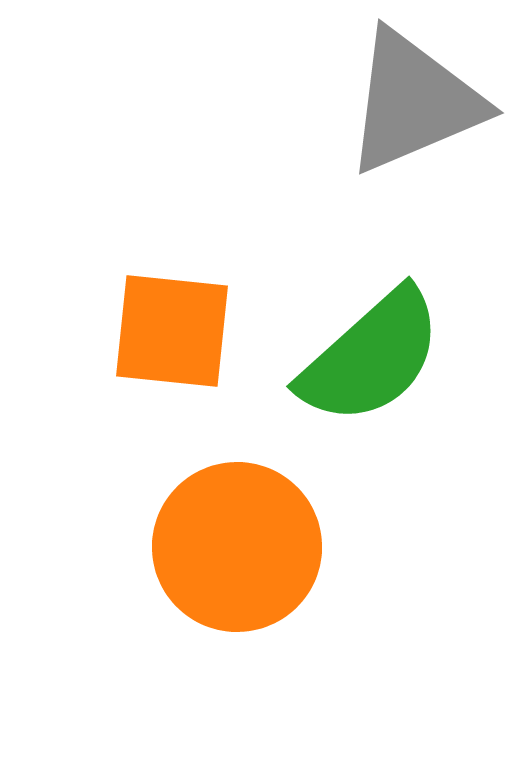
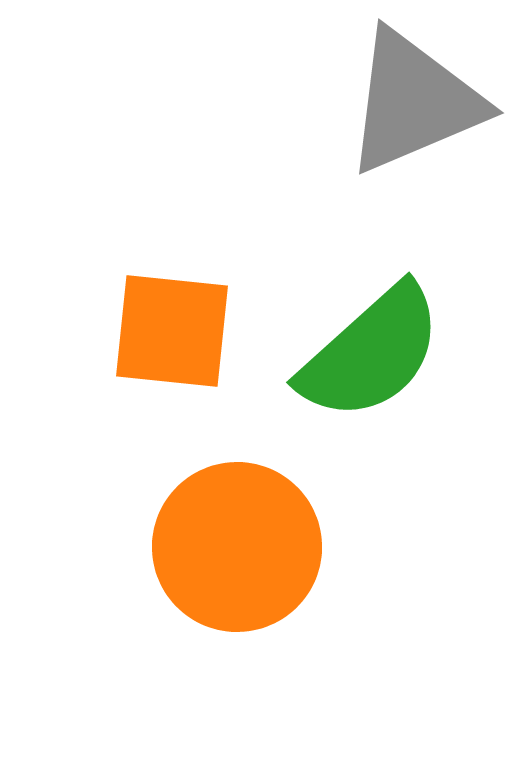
green semicircle: moved 4 px up
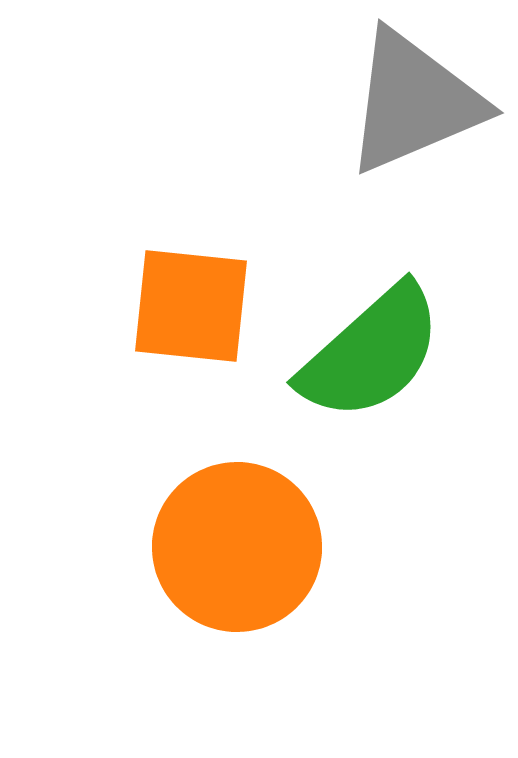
orange square: moved 19 px right, 25 px up
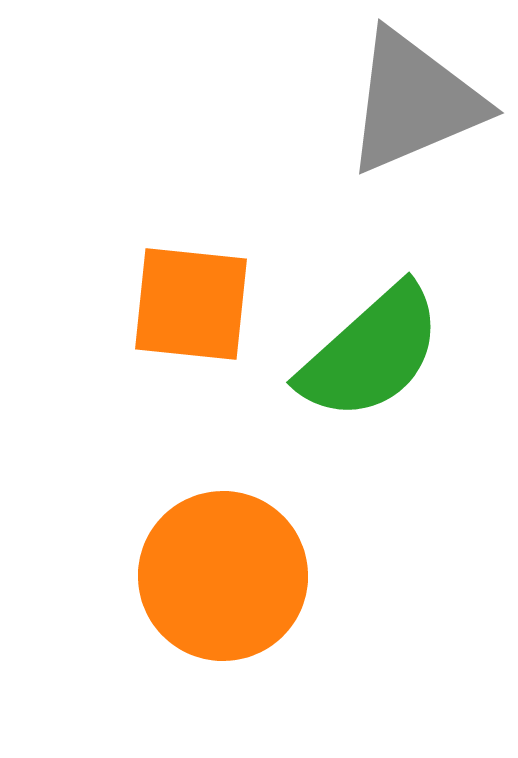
orange square: moved 2 px up
orange circle: moved 14 px left, 29 px down
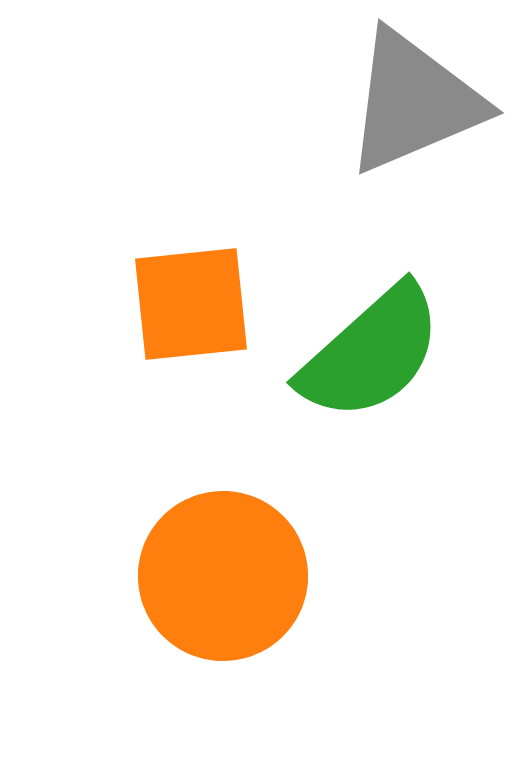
orange square: rotated 12 degrees counterclockwise
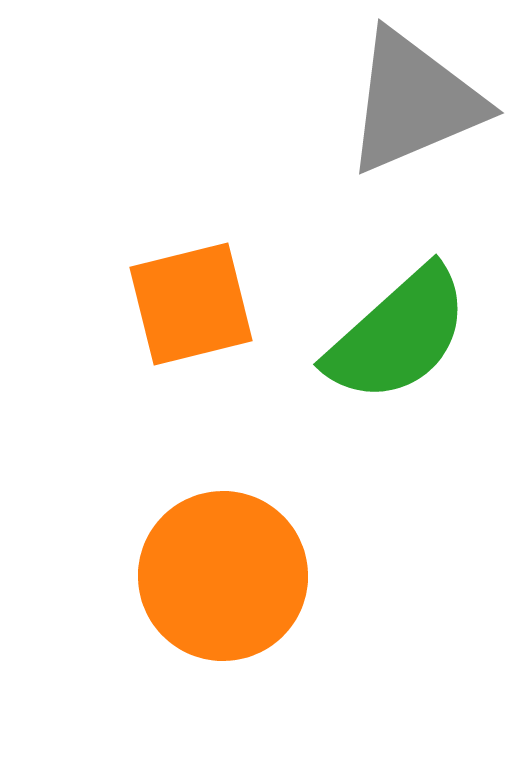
orange square: rotated 8 degrees counterclockwise
green semicircle: moved 27 px right, 18 px up
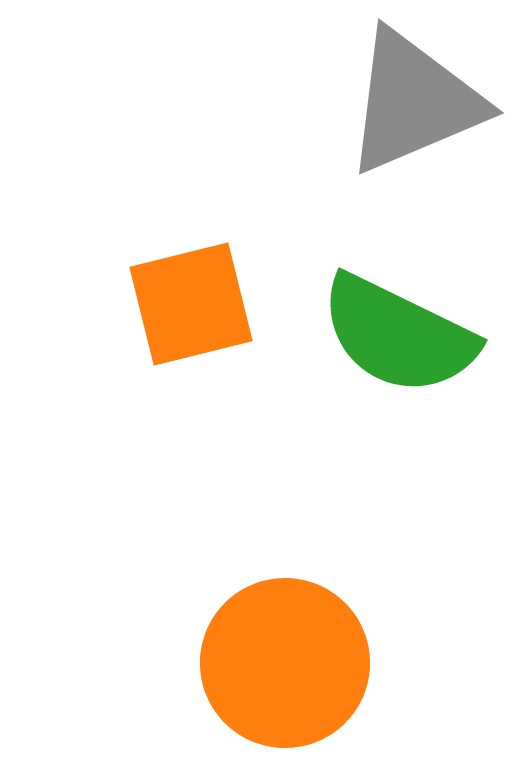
green semicircle: rotated 68 degrees clockwise
orange circle: moved 62 px right, 87 px down
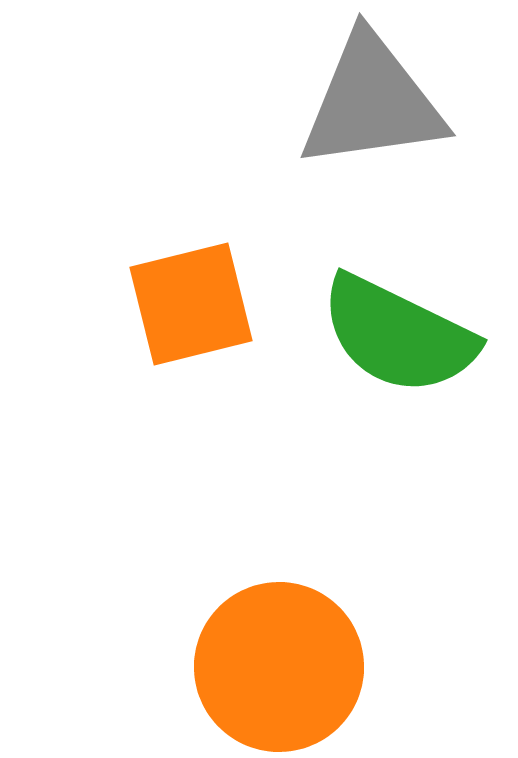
gray triangle: moved 42 px left; rotated 15 degrees clockwise
orange circle: moved 6 px left, 4 px down
